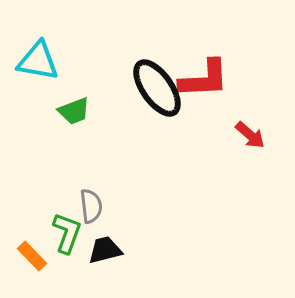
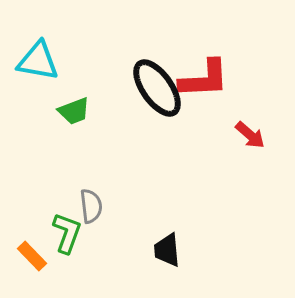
black trapezoid: moved 62 px right; rotated 81 degrees counterclockwise
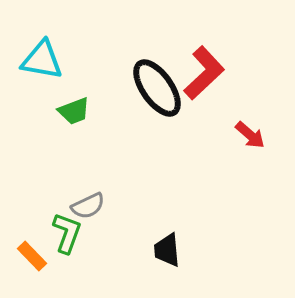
cyan triangle: moved 4 px right, 1 px up
red L-shape: moved 6 px up; rotated 40 degrees counterclockwise
gray semicircle: moved 3 px left; rotated 72 degrees clockwise
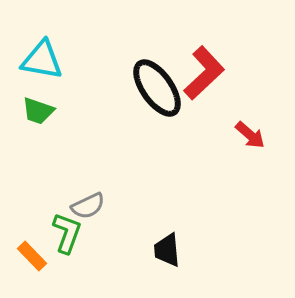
green trapezoid: moved 36 px left; rotated 40 degrees clockwise
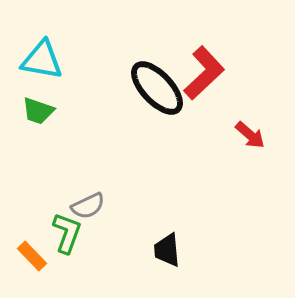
black ellipse: rotated 8 degrees counterclockwise
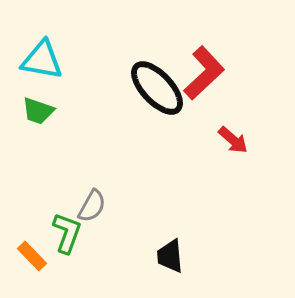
red arrow: moved 17 px left, 5 px down
gray semicircle: moved 4 px right; rotated 36 degrees counterclockwise
black trapezoid: moved 3 px right, 6 px down
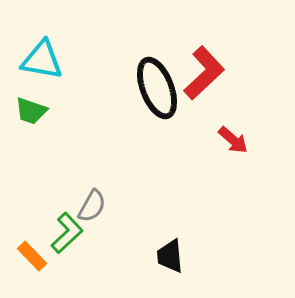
black ellipse: rotated 22 degrees clockwise
green trapezoid: moved 7 px left
green L-shape: rotated 27 degrees clockwise
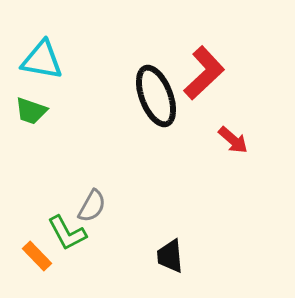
black ellipse: moved 1 px left, 8 px down
green L-shape: rotated 105 degrees clockwise
orange rectangle: moved 5 px right
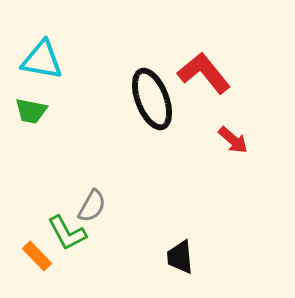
red L-shape: rotated 86 degrees counterclockwise
black ellipse: moved 4 px left, 3 px down
green trapezoid: rotated 8 degrees counterclockwise
black trapezoid: moved 10 px right, 1 px down
